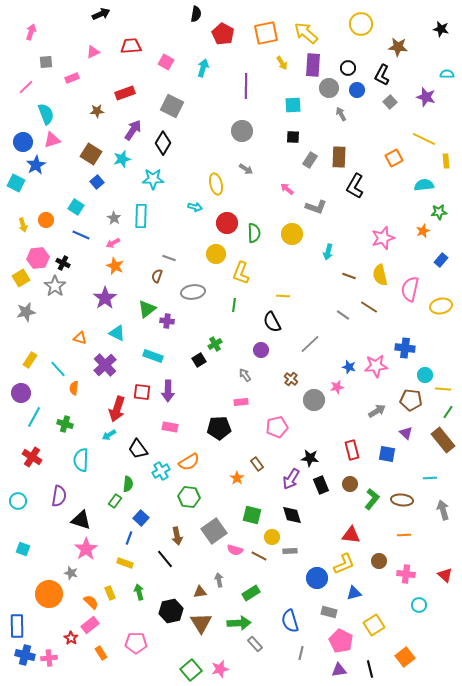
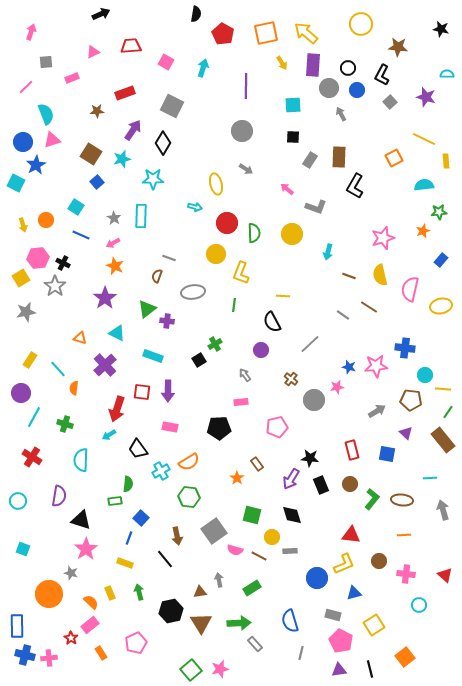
green rectangle at (115, 501): rotated 48 degrees clockwise
green rectangle at (251, 593): moved 1 px right, 5 px up
gray rectangle at (329, 612): moved 4 px right, 3 px down
pink pentagon at (136, 643): rotated 25 degrees counterclockwise
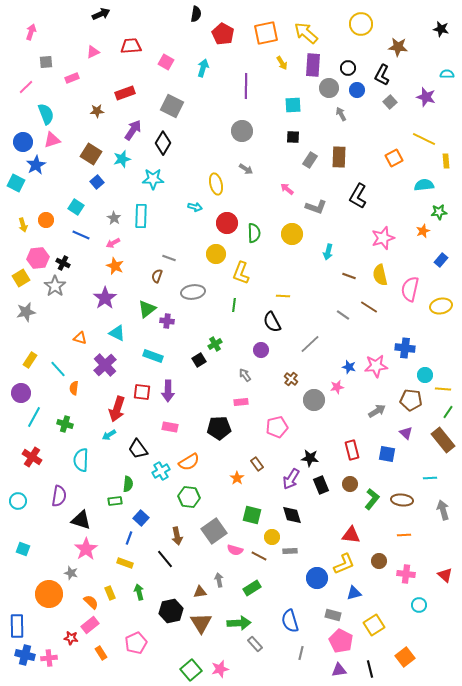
black L-shape at (355, 186): moved 3 px right, 10 px down
red star at (71, 638): rotated 24 degrees counterclockwise
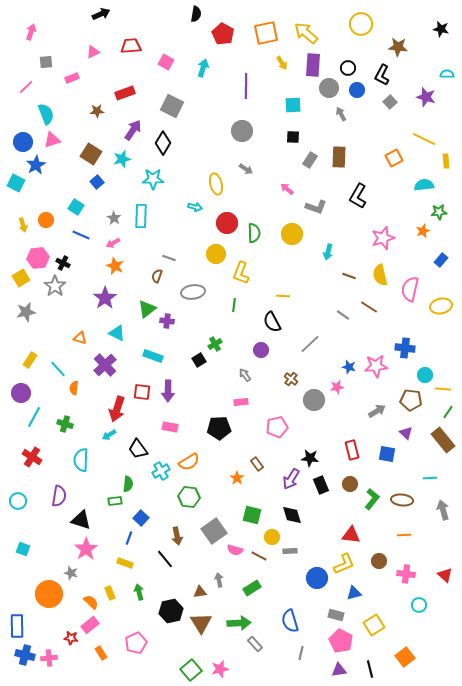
gray rectangle at (333, 615): moved 3 px right
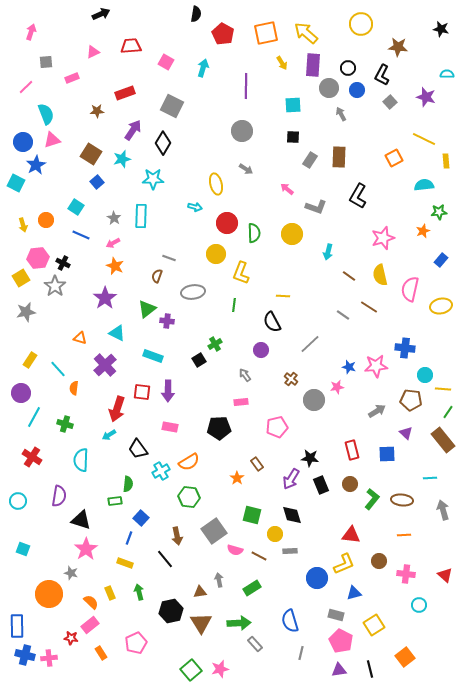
brown line at (349, 276): rotated 16 degrees clockwise
blue square at (387, 454): rotated 12 degrees counterclockwise
yellow circle at (272, 537): moved 3 px right, 3 px up
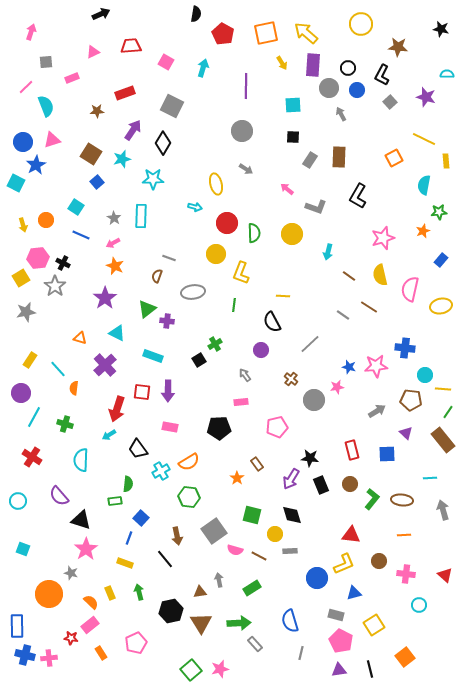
cyan semicircle at (46, 114): moved 8 px up
cyan semicircle at (424, 185): rotated 72 degrees counterclockwise
purple semicircle at (59, 496): rotated 130 degrees clockwise
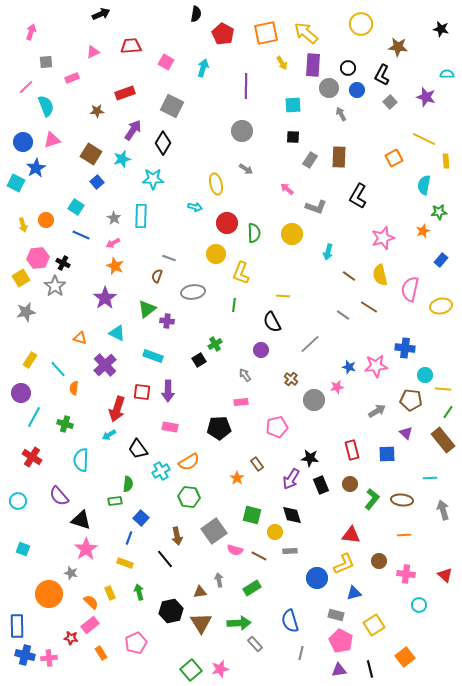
blue star at (36, 165): moved 3 px down
yellow circle at (275, 534): moved 2 px up
